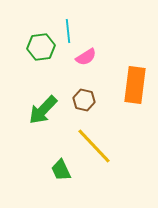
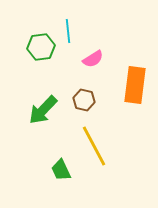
pink semicircle: moved 7 px right, 2 px down
yellow line: rotated 15 degrees clockwise
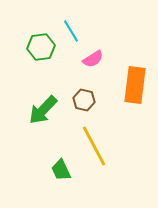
cyan line: moved 3 px right; rotated 25 degrees counterclockwise
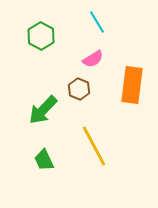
cyan line: moved 26 px right, 9 px up
green hexagon: moved 11 px up; rotated 24 degrees counterclockwise
orange rectangle: moved 3 px left
brown hexagon: moved 5 px left, 11 px up; rotated 10 degrees clockwise
green trapezoid: moved 17 px left, 10 px up
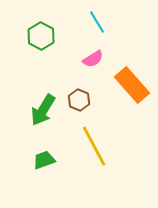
orange rectangle: rotated 48 degrees counterclockwise
brown hexagon: moved 11 px down
green arrow: rotated 12 degrees counterclockwise
green trapezoid: rotated 95 degrees clockwise
